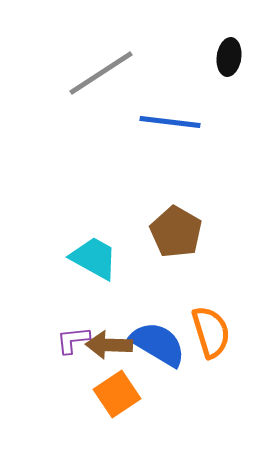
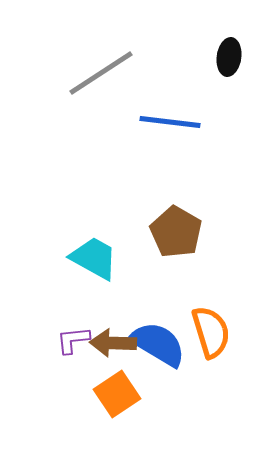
brown arrow: moved 4 px right, 2 px up
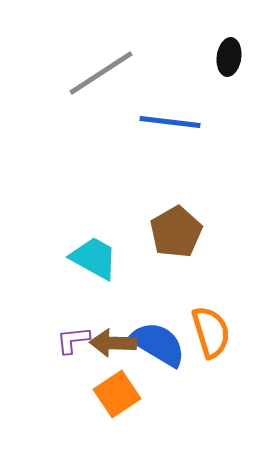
brown pentagon: rotated 12 degrees clockwise
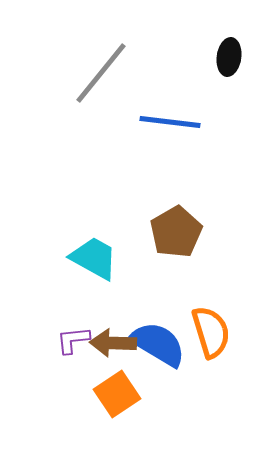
gray line: rotated 18 degrees counterclockwise
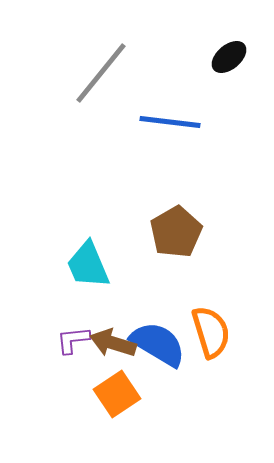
black ellipse: rotated 42 degrees clockwise
cyan trapezoid: moved 6 px left, 7 px down; rotated 142 degrees counterclockwise
brown arrow: rotated 15 degrees clockwise
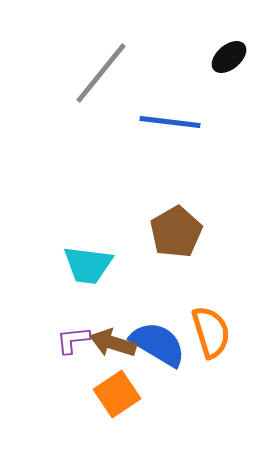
cyan trapezoid: rotated 60 degrees counterclockwise
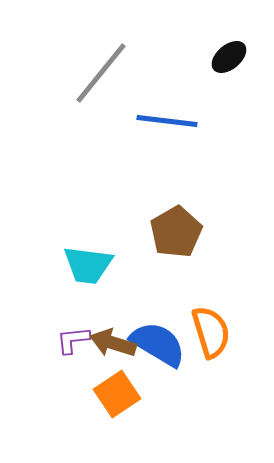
blue line: moved 3 px left, 1 px up
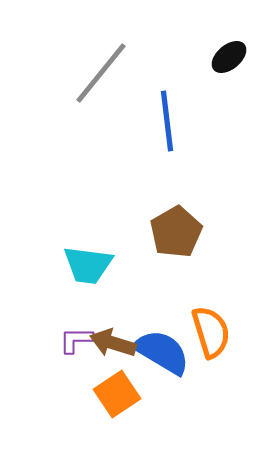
blue line: rotated 76 degrees clockwise
purple L-shape: moved 3 px right; rotated 6 degrees clockwise
blue semicircle: moved 4 px right, 8 px down
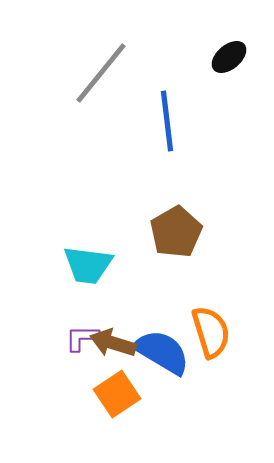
purple L-shape: moved 6 px right, 2 px up
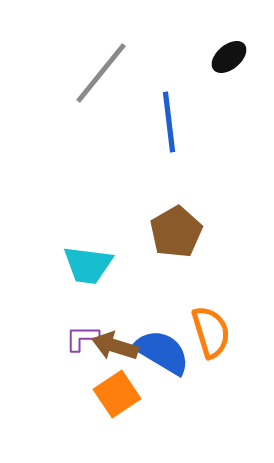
blue line: moved 2 px right, 1 px down
brown arrow: moved 2 px right, 3 px down
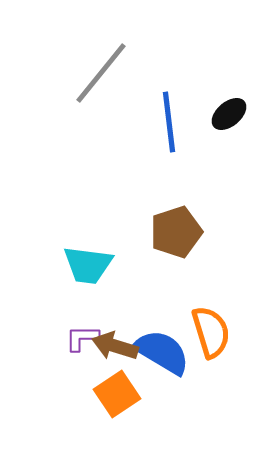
black ellipse: moved 57 px down
brown pentagon: rotated 12 degrees clockwise
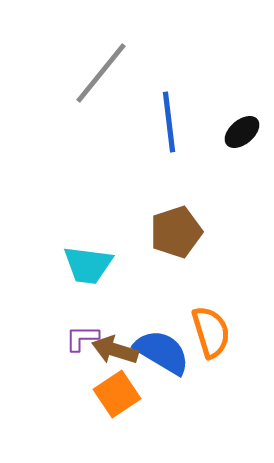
black ellipse: moved 13 px right, 18 px down
brown arrow: moved 4 px down
